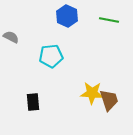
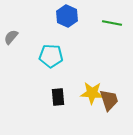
green line: moved 3 px right, 3 px down
gray semicircle: rotated 77 degrees counterclockwise
cyan pentagon: rotated 10 degrees clockwise
black rectangle: moved 25 px right, 5 px up
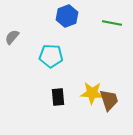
blue hexagon: rotated 15 degrees clockwise
gray semicircle: moved 1 px right
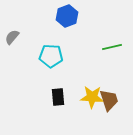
green line: moved 24 px down; rotated 24 degrees counterclockwise
yellow star: moved 4 px down
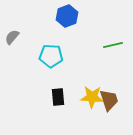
green line: moved 1 px right, 2 px up
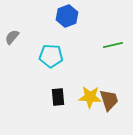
yellow star: moved 2 px left
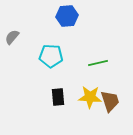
blue hexagon: rotated 15 degrees clockwise
green line: moved 15 px left, 18 px down
brown trapezoid: moved 1 px right, 1 px down
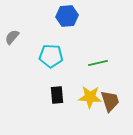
black rectangle: moved 1 px left, 2 px up
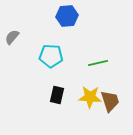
black rectangle: rotated 18 degrees clockwise
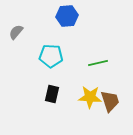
gray semicircle: moved 4 px right, 5 px up
black rectangle: moved 5 px left, 1 px up
